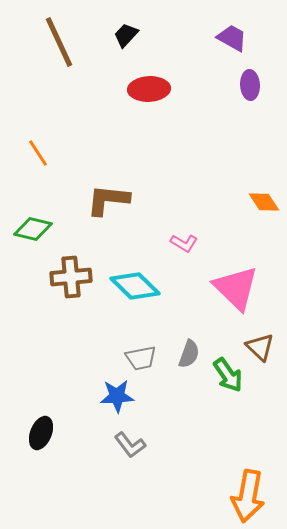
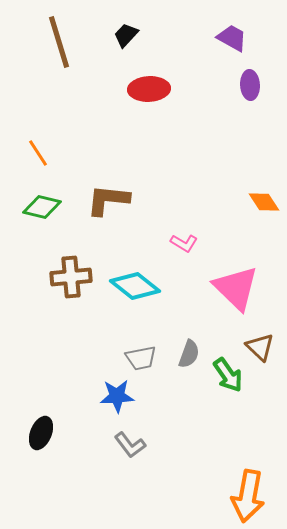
brown line: rotated 8 degrees clockwise
green diamond: moved 9 px right, 22 px up
cyan diamond: rotated 6 degrees counterclockwise
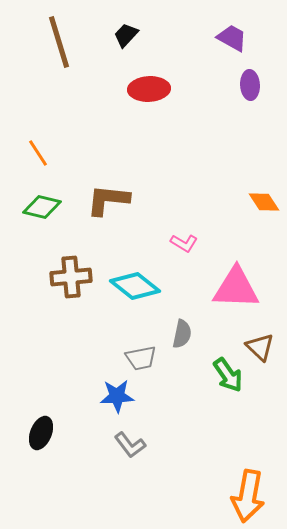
pink triangle: rotated 42 degrees counterclockwise
gray semicircle: moved 7 px left, 20 px up; rotated 8 degrees counterclockwise
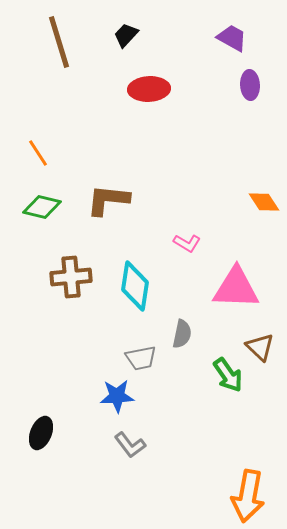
pink L-shape: moved 3 px right
cyan diamond: rotated 60 degrees clockwise
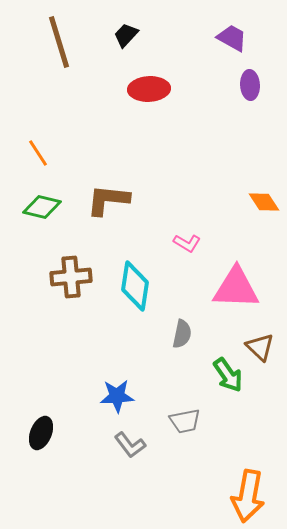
gray trapezoid: moved 44 px right, 63 px down
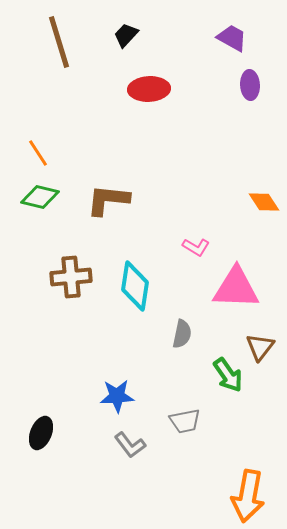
green diamond: moved 2 px left, 10 px up
pink L-shape: moved 9 px right, 4 px down
brown triangle: rotated 24 degrees clockwise
